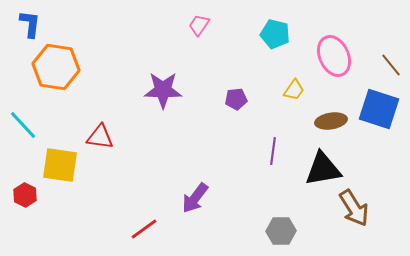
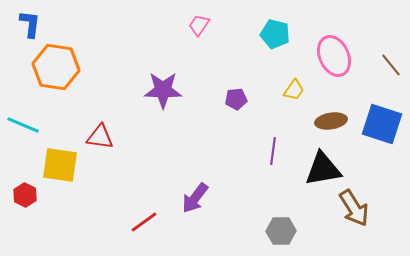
blue square: moved 3 px right, 15 px down
cyan line: rotated 24 degrees counterclockwise
red line: moved 7 px up
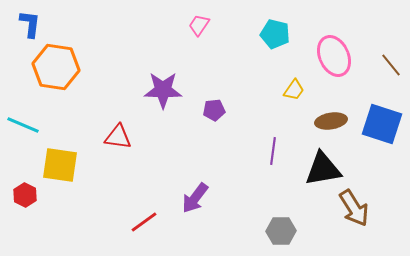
purple pentagon: moved 22 px left, 11 px down
red triangle: moved 18 px right
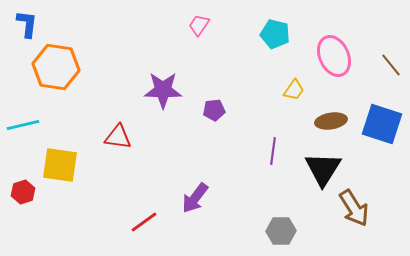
blue L-shape: moved 3 px left
cyan line: rotated 36 degrees counterclockwise
black triangle: rotated 48 degrees counterclockwise
red hexagon: moved 2 px left, 3 px up; rotated 15 degrees clockwise
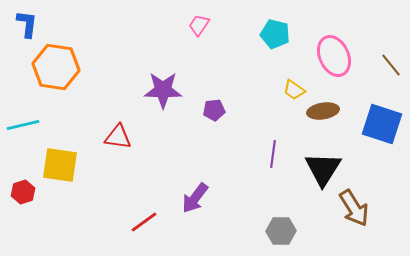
yellow trapezoid: rotated 90 degrees clockwise
brown ellipse: moved 8 px left, 10 px up
purple line: moved 3 px down
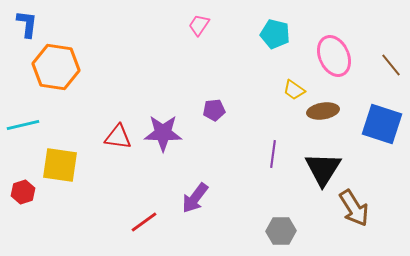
purple star: moved 43 px down
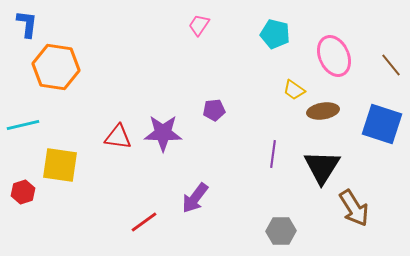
black triangle: moved 1 px left, 2 px up
